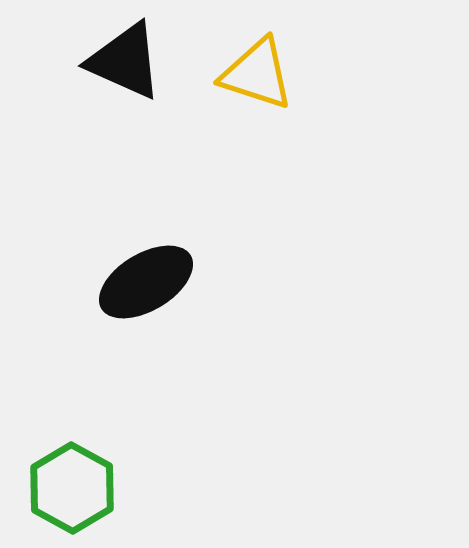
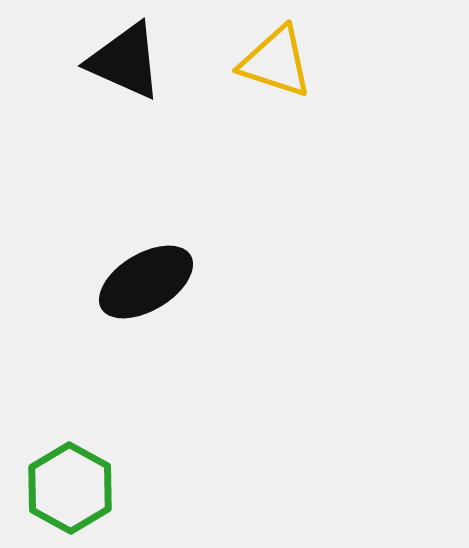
yellow triangle: moved 19 px right, 12 px up
green hexagon: moved 2 px left
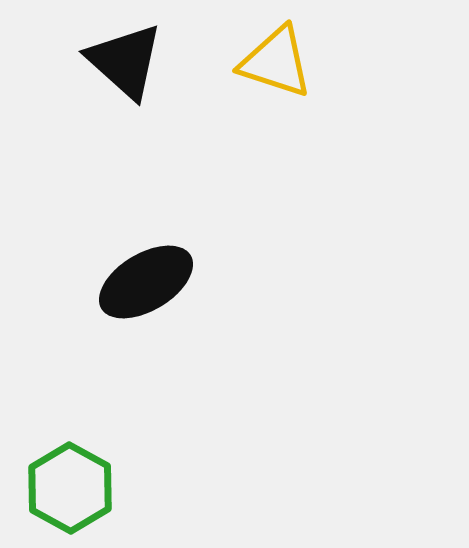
black triangle: rotated 18 degrees clockwise
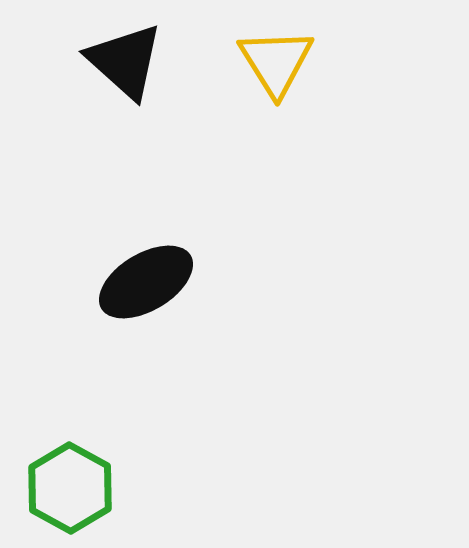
yellow triangle: rotated 40 degrees clockwise
